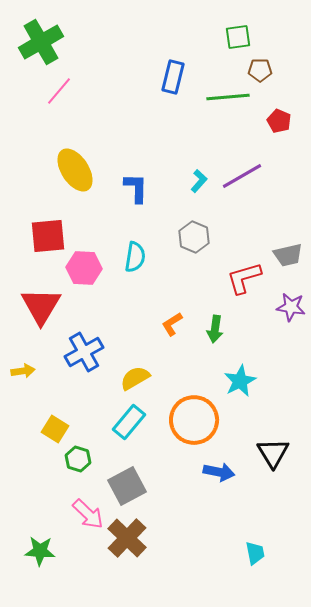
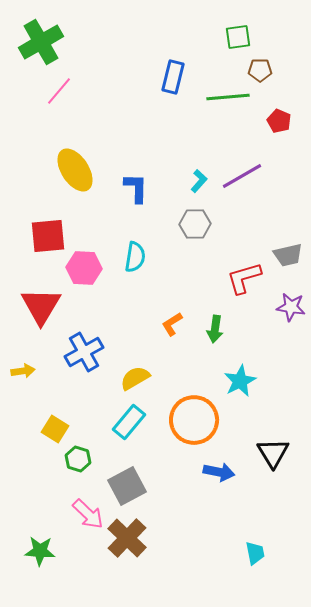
gray hexagon: moved 1 px right, 13 px up; rotated 24 degrees counterclockwise
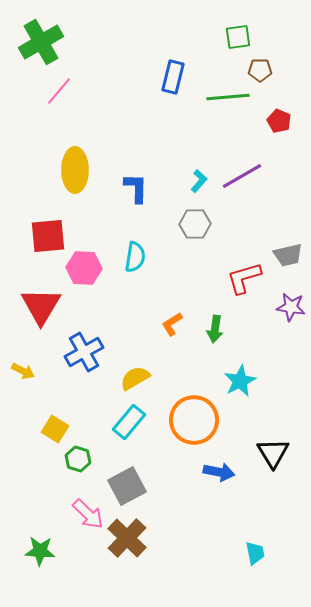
yellow ellipse: rotated 33 degrees clockwise
yellow arrow: rotated 35 degrees clockwise
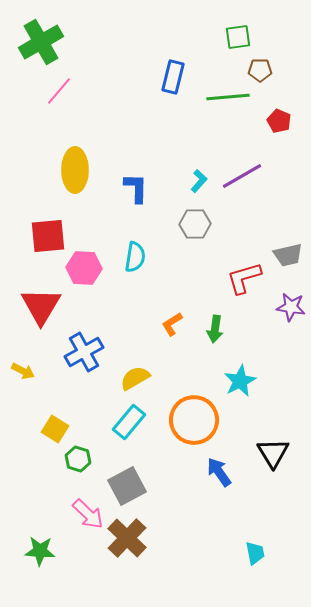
blue arrow: rotated 136 degrees counterclockwise
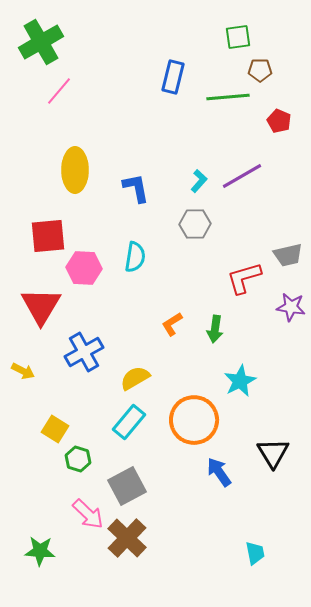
blue L-shape: rotated 12 degrees counterclockwise
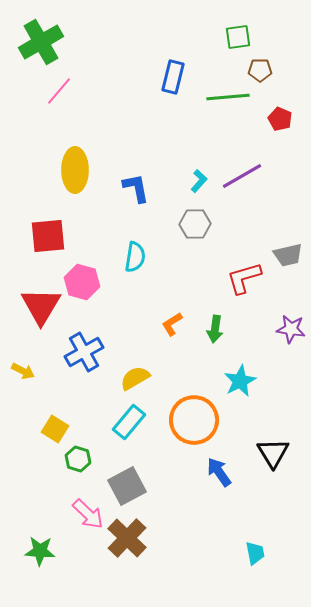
red pentagon: moved 1 px right, 2 px up
pink hexagon: moved 2 px left, 14 px down; rotated 12 degrees clockwise
purple star: moved 22 px down
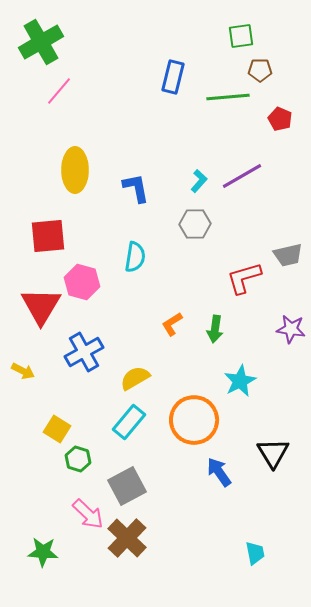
green square: moved 3 px right, 1 px up
yellow square: moved 2 px right
green star: moved 3 px right, 1 px down
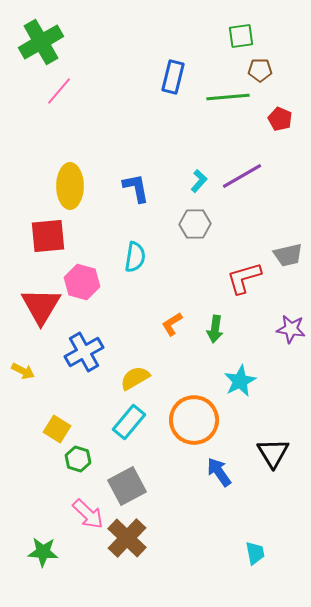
yellow ellipse: moved 5 px left, 16 px down
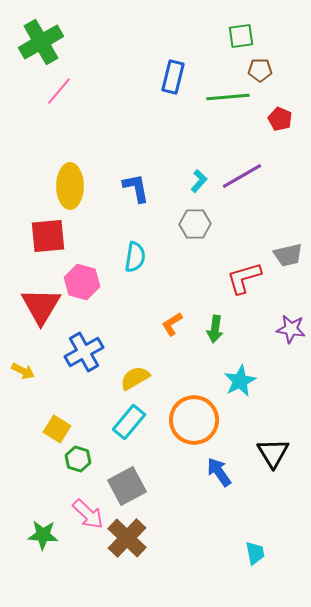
green star: moved 17 px up
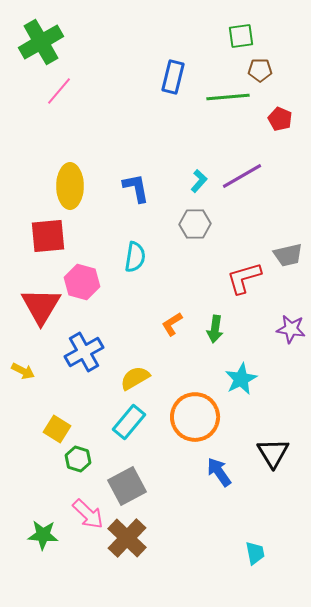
cyan star: moved 1 px right, 2 px up
orange circle: moved 1 px right, 3 px up
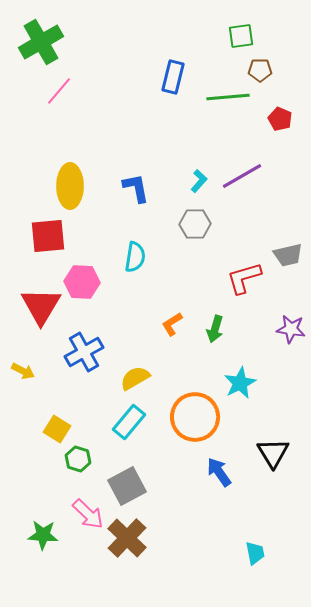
pink hexagon: rotated 12 degrees counterclockwise
green arrow: rotated 8 degrees clockwise
cyan star: moved 1 px left, 4 px down
